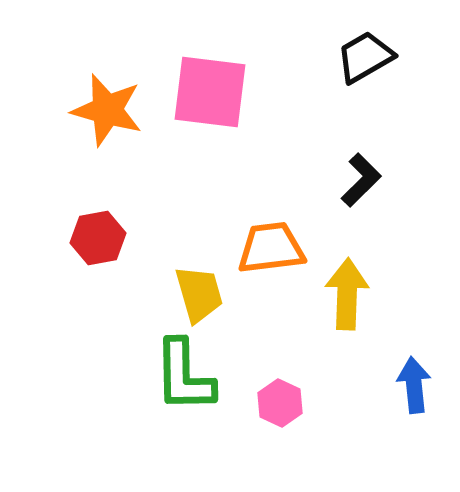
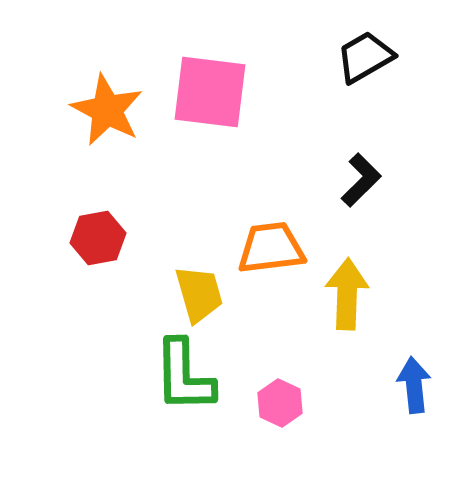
orange star: rotated 12 degrees clockwise
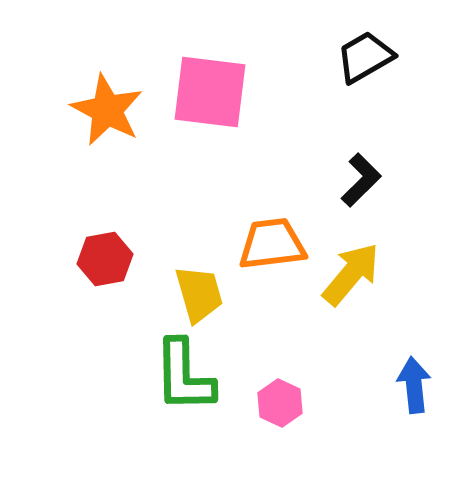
red hexagon: moved 7 px right, 21 px down
orange trapezoid: moved 1 px right, 4 px up
yellow arrow: moved 4 px right, 20 px up; rotated 38 degrees clockwise
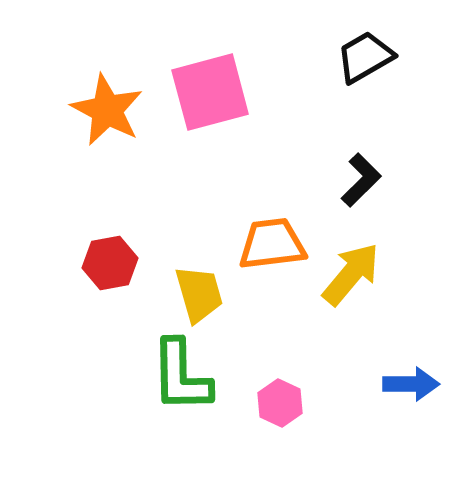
pink square: rotated 22 degrees counterclockwise
red hexagon: moved 5 px right, 4 px down
green L-shape: moved 3 px left
blue arrow: moved 3 px left, 1 px up; rotated 96 degrees clockwise
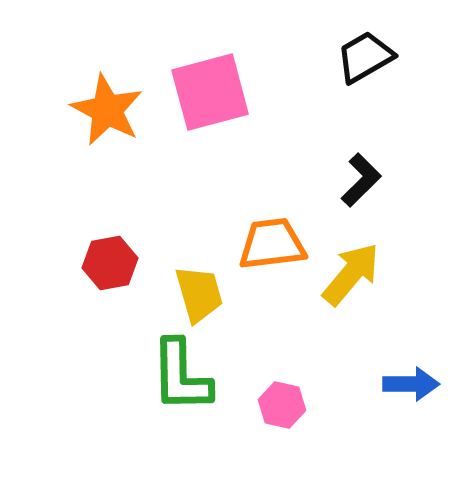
pink hexagon: moved 2 px right, 2 px down; rotated 12 degrees counterclockwise
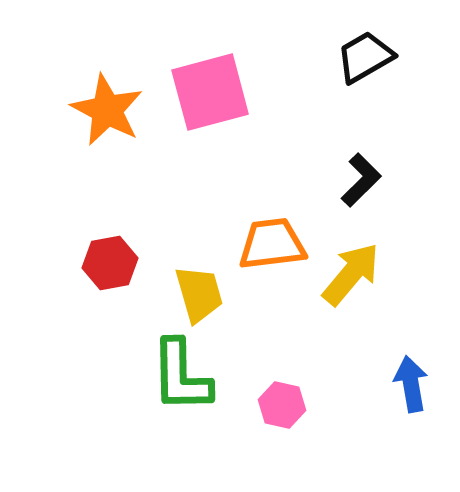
blue arrow: rotated 100 degrees counterclockwise
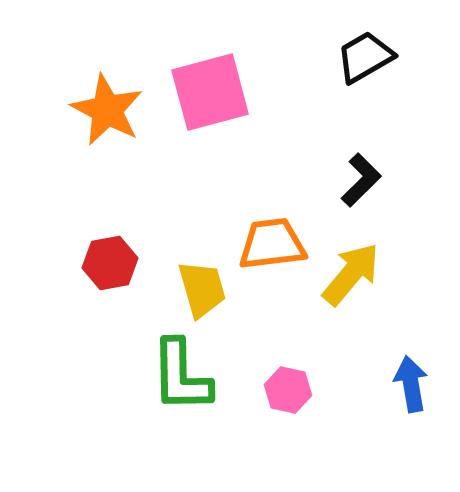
yellow trapezoid: moved 3 px right, 5 px up
pink hexagon: moved 6 px right, 15 px up
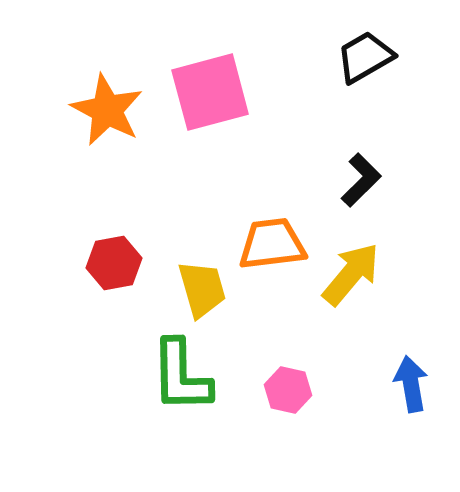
red hexagon: moved 4 px right
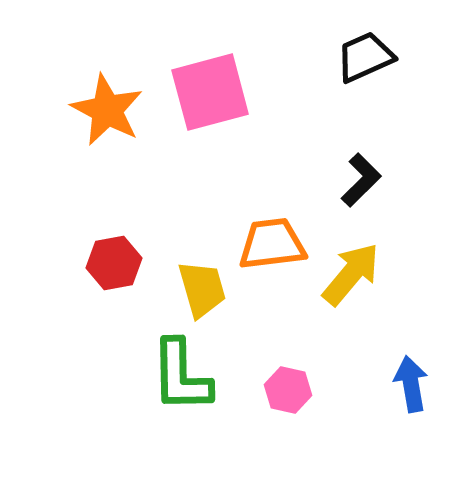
black trapezoid: rotated 6 degrees clockwise
